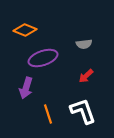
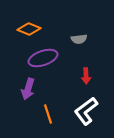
orange diamond: moved 4 px right, 1 px up
gray semicircle: moved 5 px left, 5 px up
red arrow: rotated 49 degrees counterclockwise
purple arrow: moved 2 px right, 1 px down
white L-shape: moved 3 px right; rotated 108 degrees counterclockwise
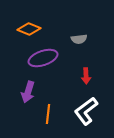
purple arrow: moved 3 px down
orange line: rotated 24 degrees clockwise
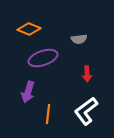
red arrow: moved 1 px right, 2 px up
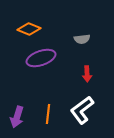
gray semicircle: moved 3 px right
purple ellipse: moved 2 px left
purple arrow: moved 11 px left, 25 px down
white L-shape: moved 4 px left, 1 px up
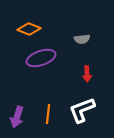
white L-shape: rotated 16 degrees clockwise
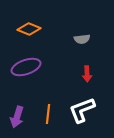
purple ellipse: moved 15 px left, 9 px down
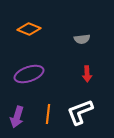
purple ellipse: moved 3 px right, 7 px down
white L-shape: moved 2 px left, 2 px down
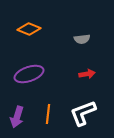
red arrow: rotated 98 degrees counterclockwise
white L-shape: moved 3 px right, 1 px down
